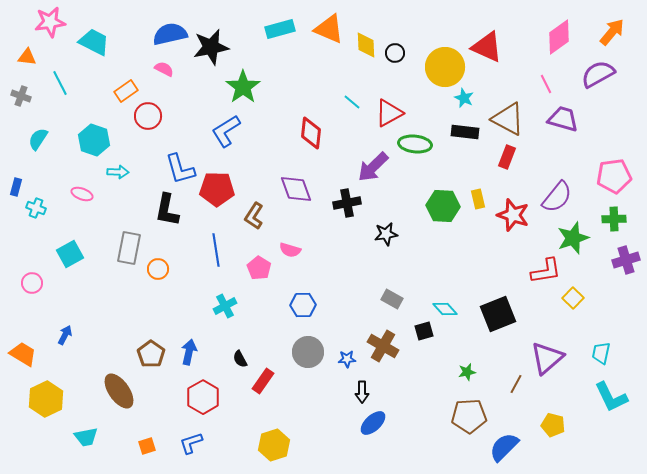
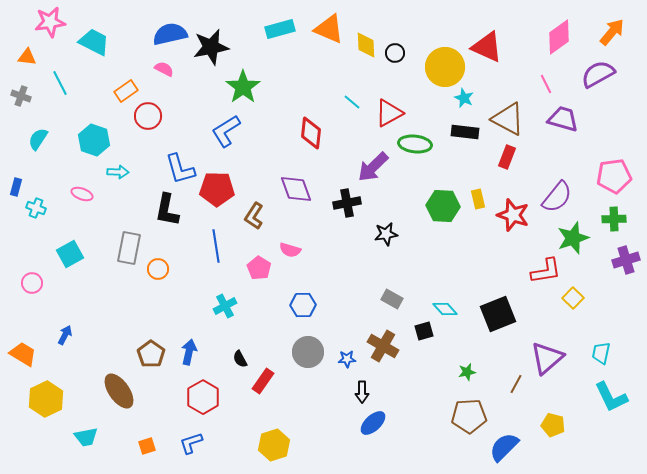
blue line at (216, 250): moved 4 px up
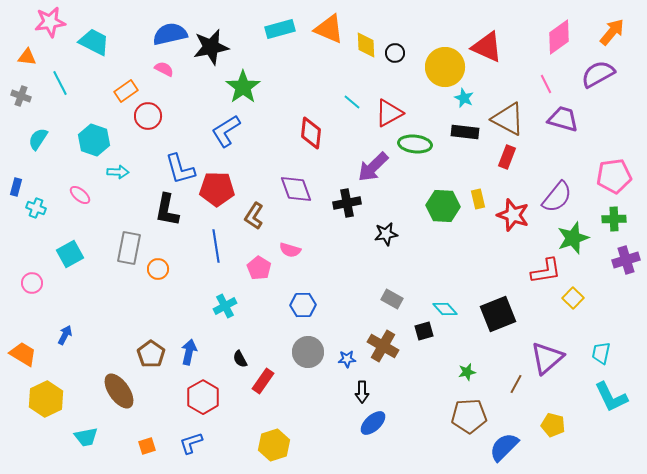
pink ellipse at (82, 194): moved 2 px left, 1 px down; rotated 20 degrees clockwise
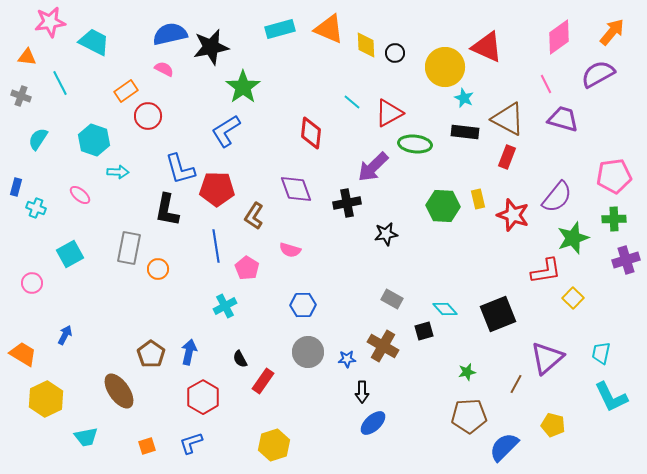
pink pentagon at (259, 268): moved 12 px left
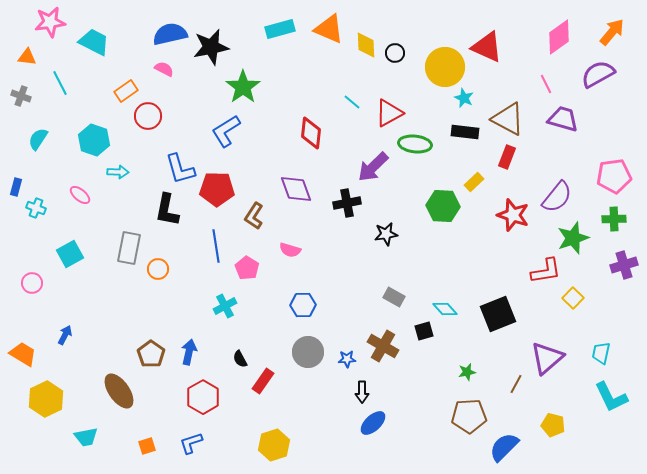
yellow rectangle at (478, 199): moved 4 px left, 17 px up; rotated 60 degrees clockwise
purple cross at (626, 260): moved 2 px left, 5 px down
gray rectangle at (392, 299): moved 2 px right, 2 px up
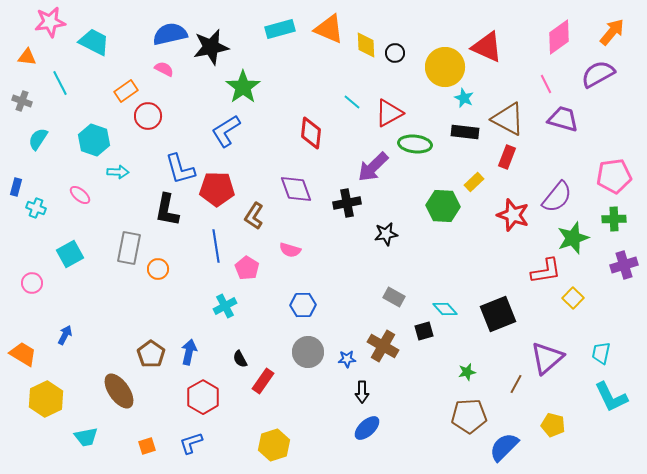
gray cross at (21, 96): moved 1 px right, 5 px down
blue ellipse at (373, 423): moved 6 px left, 5 px down
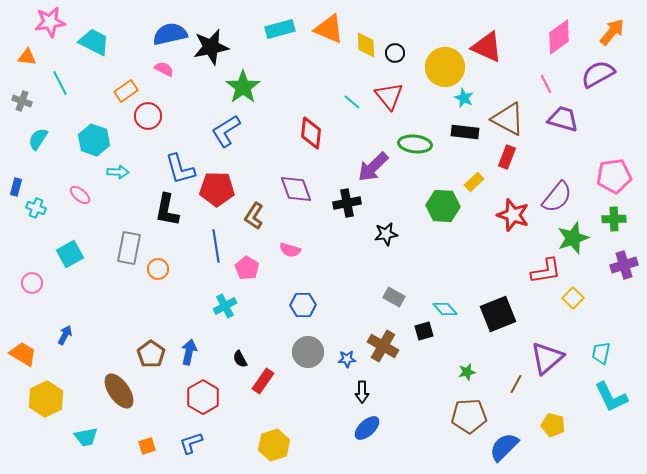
red triangle at (389, 113): moved 17 px up; rotated 40 degrees counterclockwise
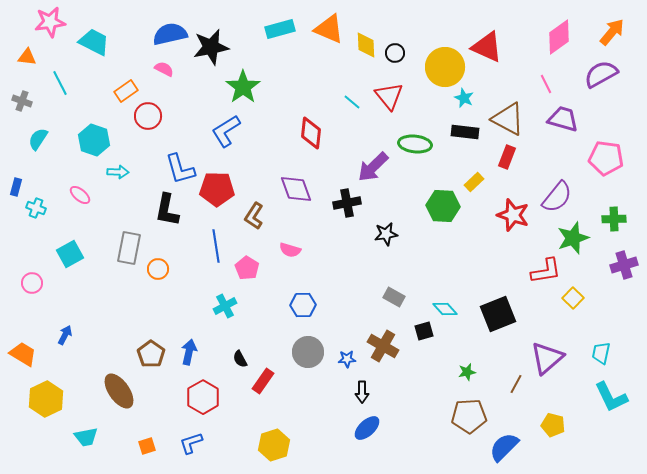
purple semicircle at (598, 74): moved 3 px right
pink pentagon at (614, 176): moved 8 px left, 18 px up; rotated 16 degrees clockwise
